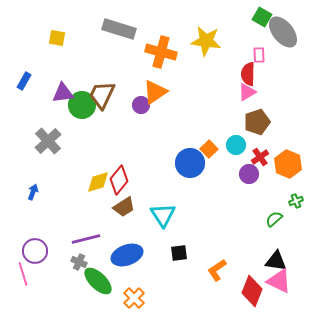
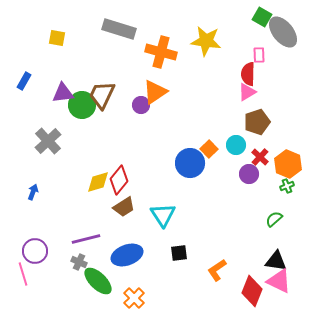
red cross at (260, 157): rotated 12 degrees counterclockwise
green cross at (296, 201): moved 9 px left, 15 px up
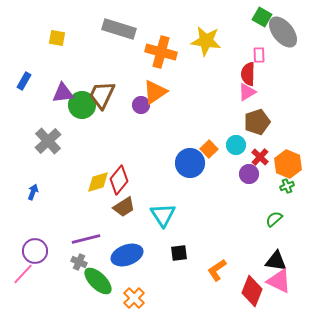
pink line at (23, 274): rotated 60 degrees clockwise
